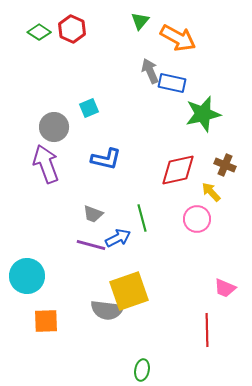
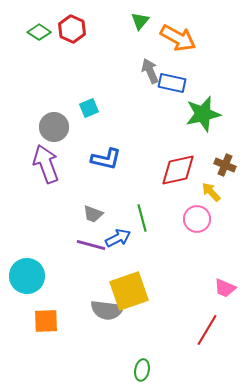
red line: rotated 32 degrees clockwise
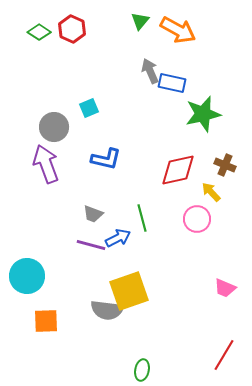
orange arrow: moved 8 px up
red line: moved 17 px right, 25 px down
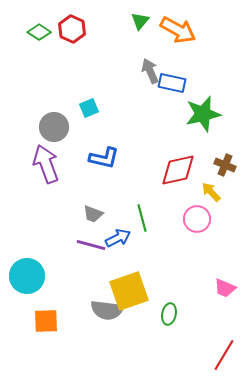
blue L-shape: moved 2 px left, 1 px up
green ellipse: moved 27 px right, 56 px up
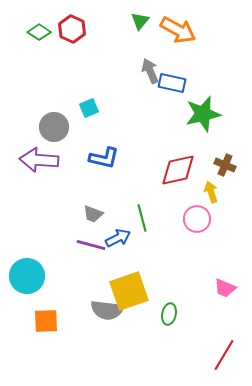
purple arrow: moved 7 px left, 4 px up; rotated 66 degrees counterclockwise
yellow arrow: rotated 25 degrees clockwise
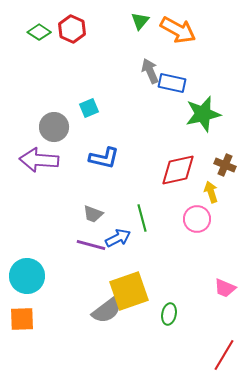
gray semicircle: rotated 44 degrees counterclockwise
orange square: moved 24 px left, 2 px up
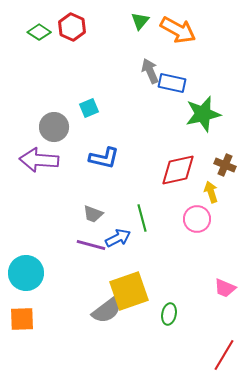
red hexagon: moved 2 px up
cyan circle: moved 1 px left, 3 px up
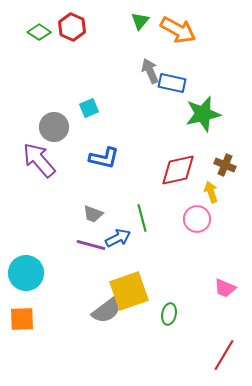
purple arrow: rotated 45 degrees clockwise
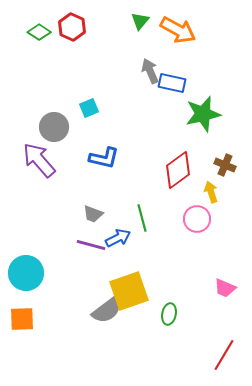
red diamond: rotated 24 degrees counterclockwise
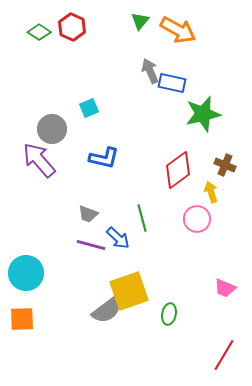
gray circle: moved 2 px left, 2 px down
gray trapezoid: moved 5 px left
blue arrow: rotated 70 degrees clockwise
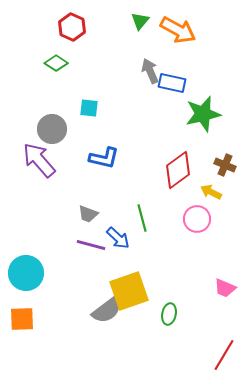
green diamond: moved 17 px right, 31 px down
cyan square: rotated 30 degrees clockwise
yellow arrow: rotated 45 degrees counterclockwise
